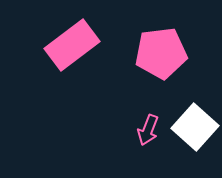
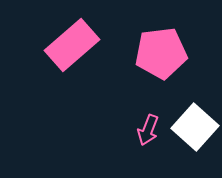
pink rectangle: rotated 4 degrees counterclockwise
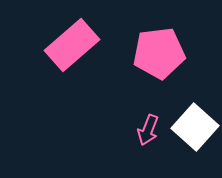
pink pentagon: moved 2 px left
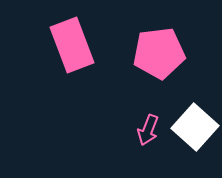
pink rectangle: rotated 70 degrees counterclockwise
